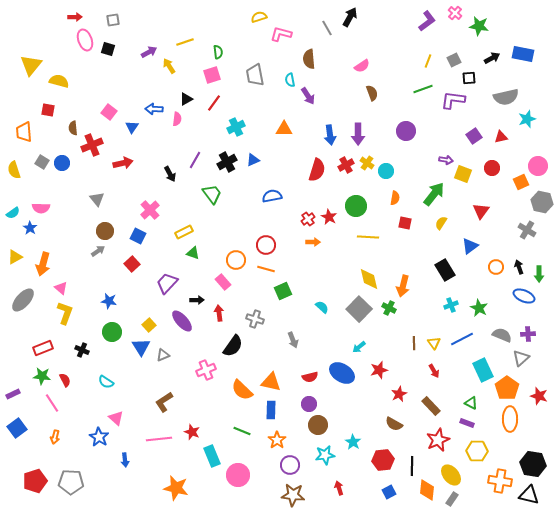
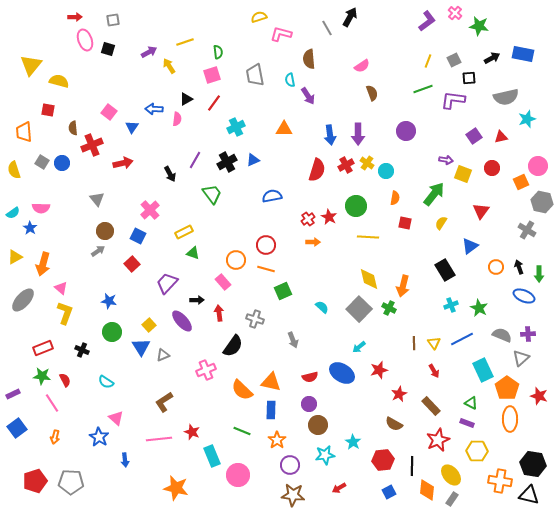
red arrow at (339, 488): rotated 104 degrees counterclockwise
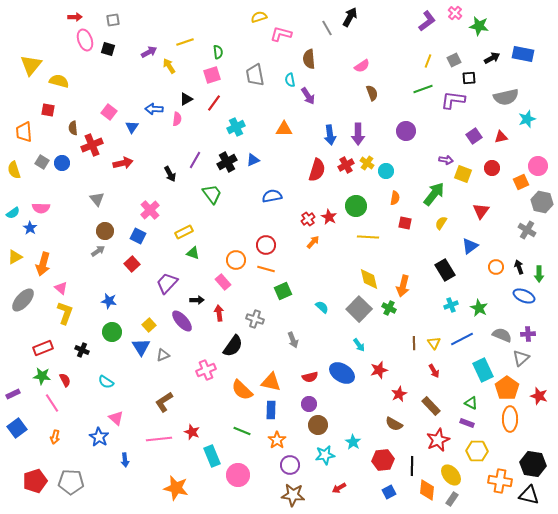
orange arrow at (313, 242): rotated 48 degrees counterclockwise
cyan arrow at (359, 347): moved 2 px up; rotated 88 degrees counterclockwise
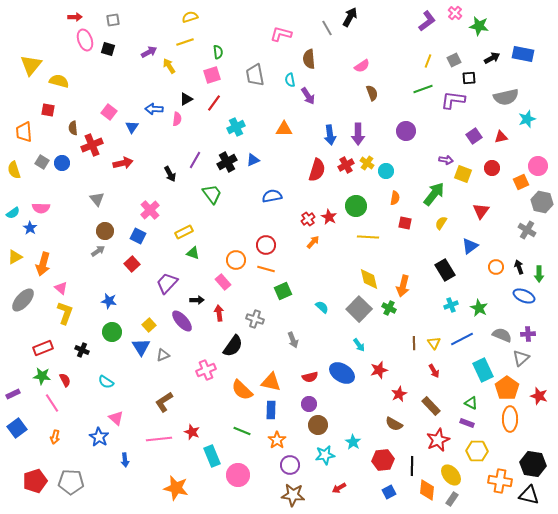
yellow semicircle at (259, 17): moved 69 px left
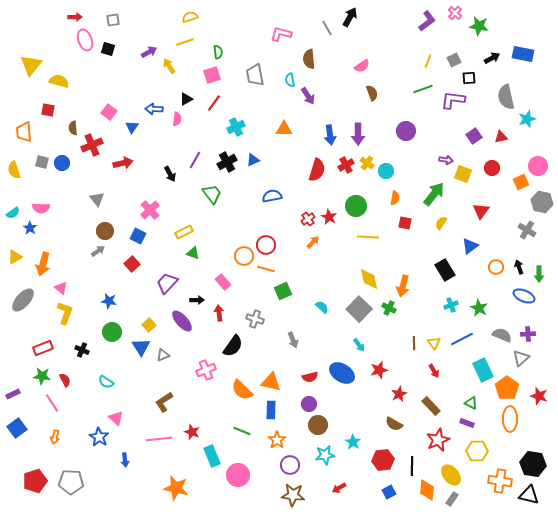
gray semicircle at (506, 97): rotated 90 degrees clockwise
gray square at (42, 162): rotated 16 degrees counterclockwise
orange circle at (236, 260): moved 8 px right, 4 px up
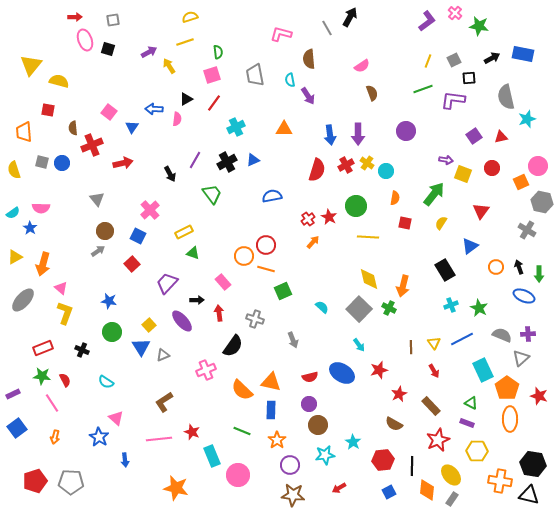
brown line at (414, 343): moved 3 px left, 4 px down
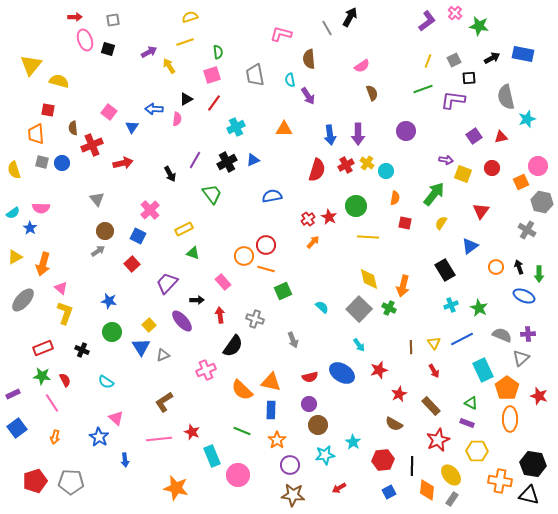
orange trapezoid at (24, 132): moved 12 px right, 2 px down
yellow rectangle at (184, 232): moved 3 px up
red arrow at (219, 313): moved 1 px right, 2 px down
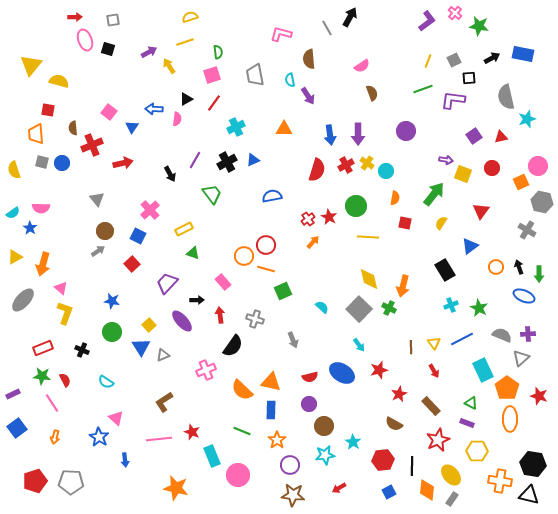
blue star at (109, 301): moved 3 px right
brown circle at (318, 425): moved 6 px right, 1 px down
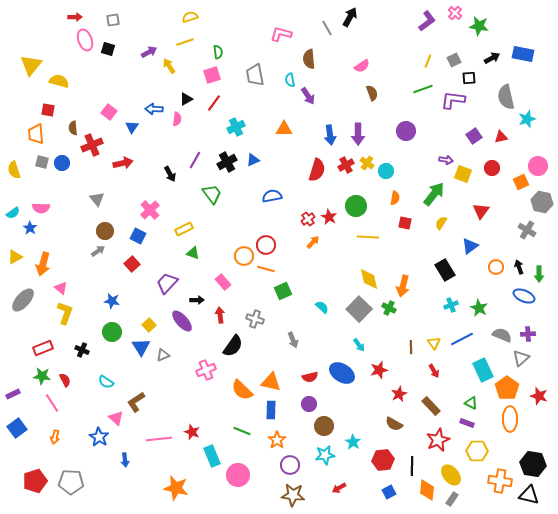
brown L-shape at (164, 402): moved 28 px left
